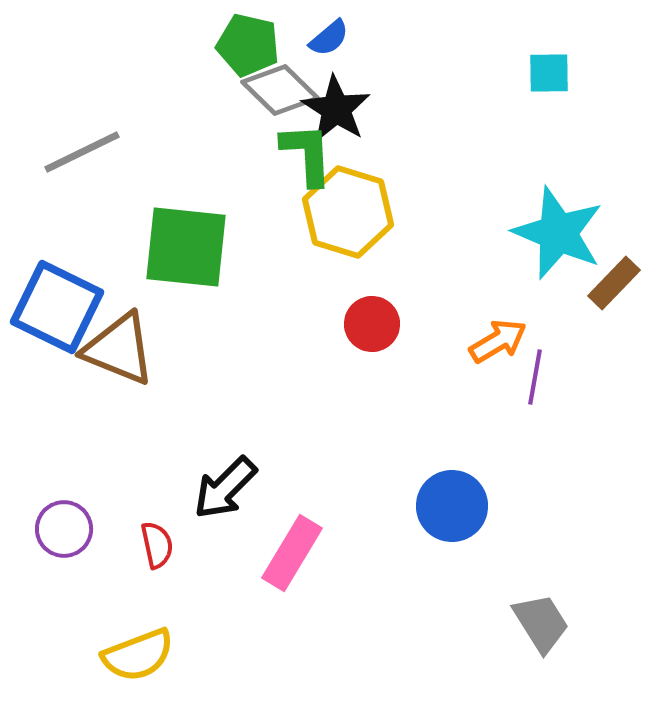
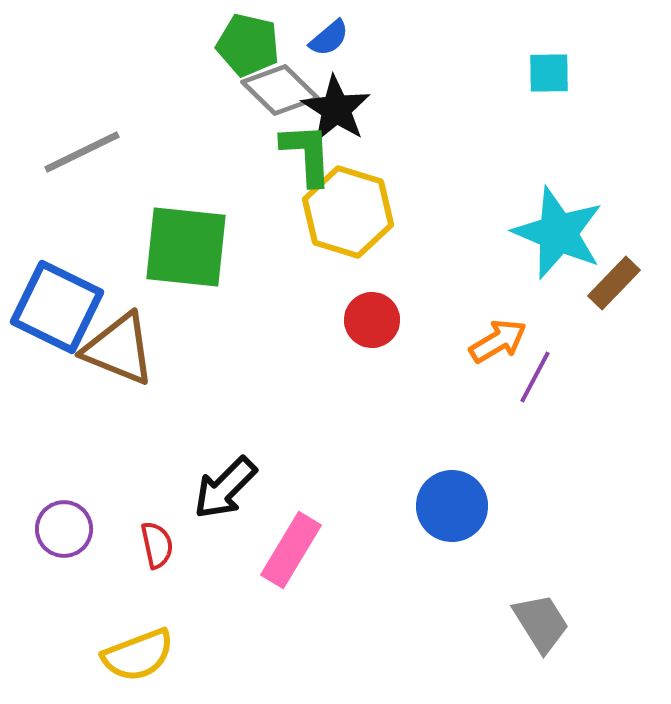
red circle: moved 4 px up
purple line: rotated 18 degrees clockwise
pink rectangle: moved 1 px left, 3 px up
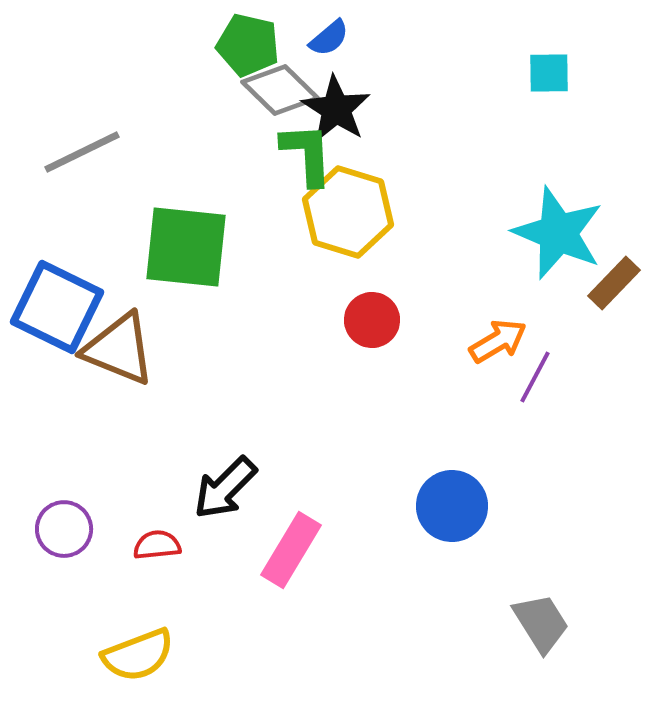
red semicircle: rotated 84 degrees counterclockwise
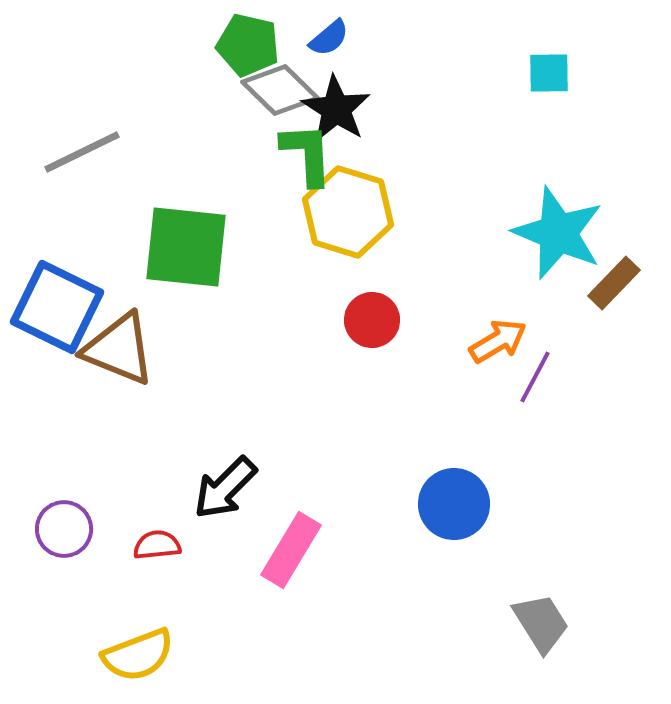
blue circle: moved 2 px right, 2 px up
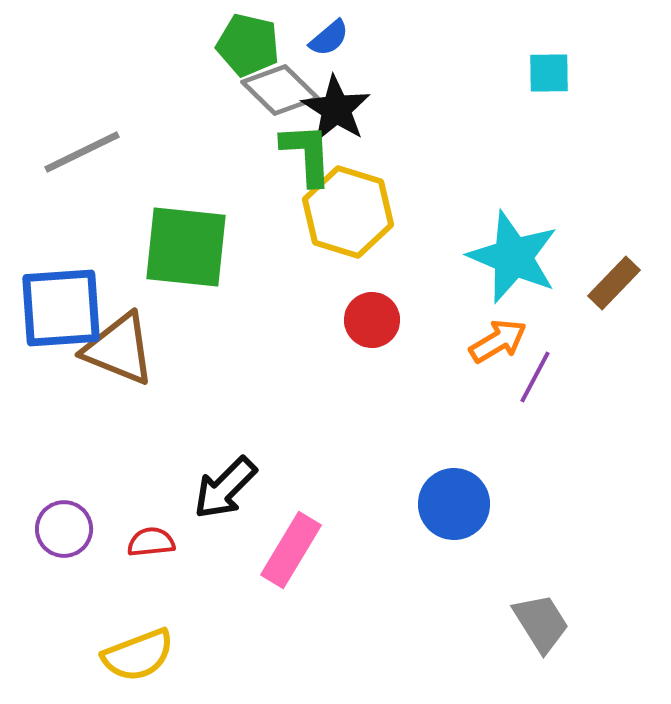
cyan star: moved 45 px left, 24 px down
blue square: moved 4 px right, 1 px down; rotated 30 degrees counterclockwise
red semicircle: moved 6 px left, 3 px up
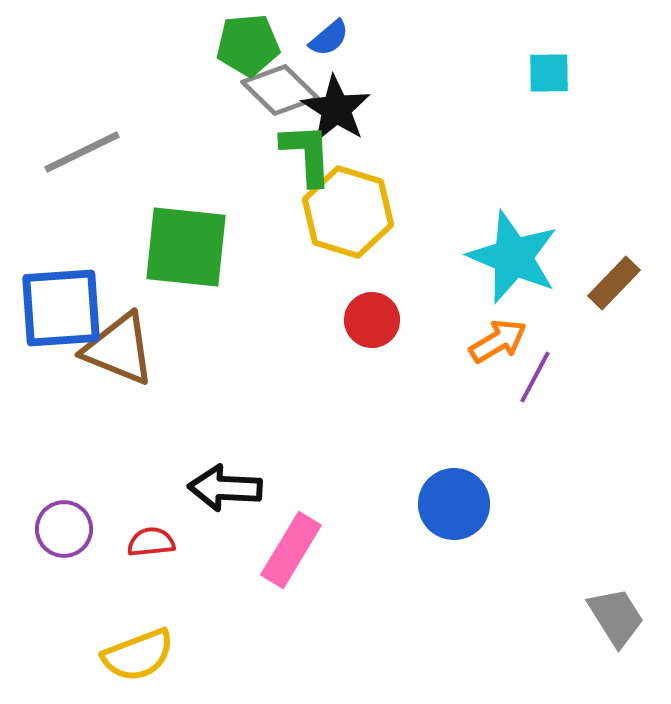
green pentagon: rotated 18 degrees counterclockwise
black arrow: rotated 48 degrees clockwise
gray trapezoid: moved 75 px right, 6 px up
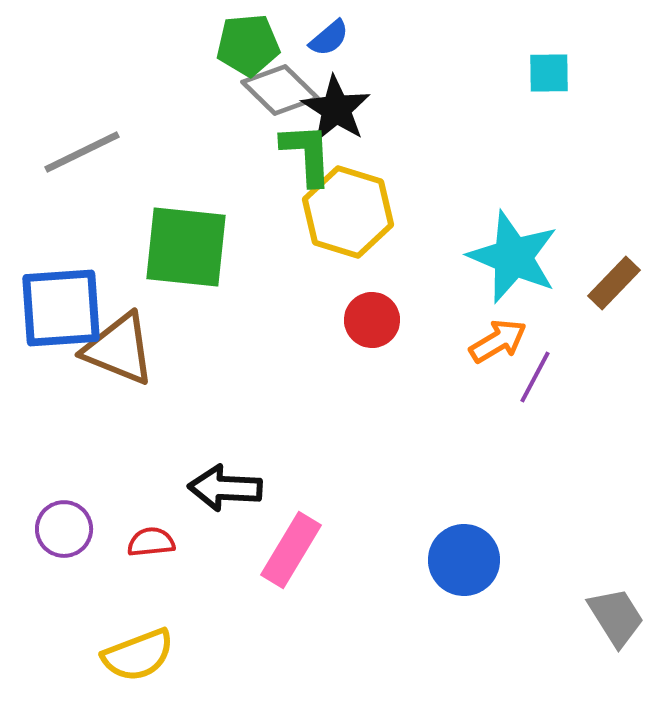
blue circle: moved 10 px right, 56 px down
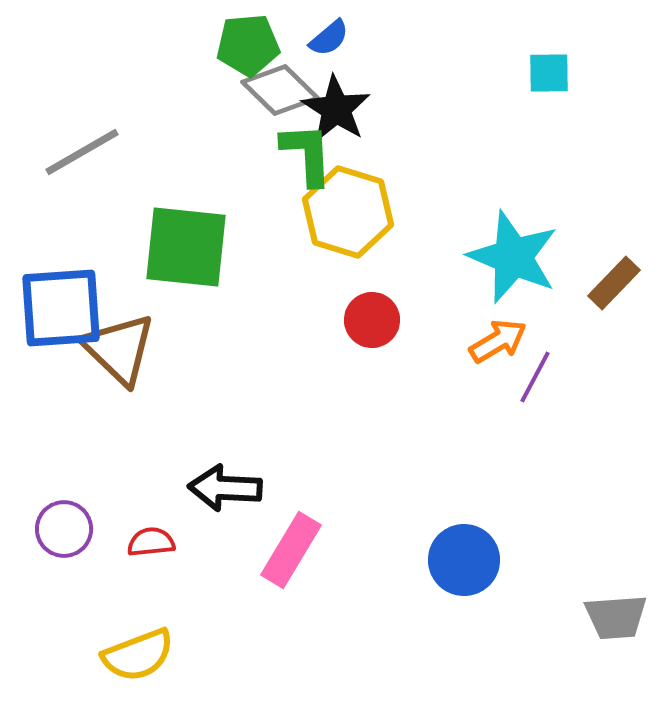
gray line: rotated 4 degrees counterclockwise
brown triangle: rotated 22 degrees clockwise
gray trapezoid: rotated 118 degrees clockwise
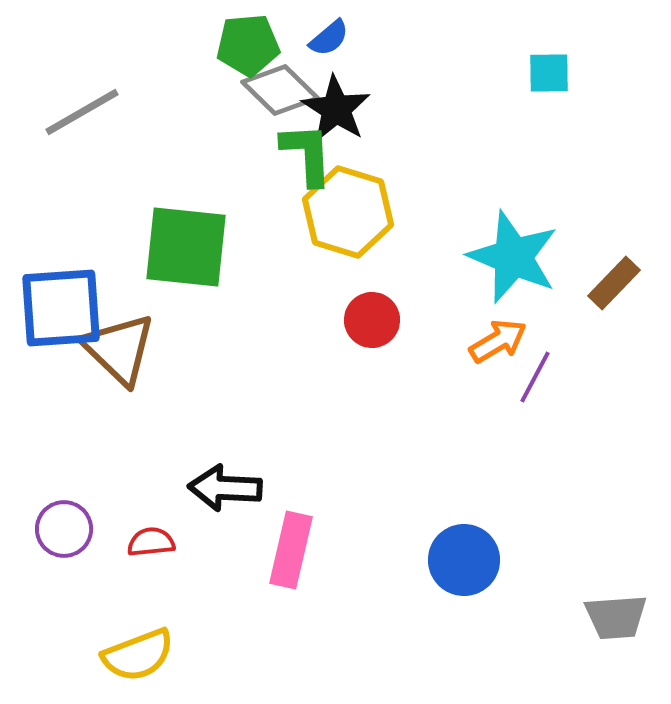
gray line: moved 40 px up
pink rectangle: rotated 18 degrees counterclockwise
